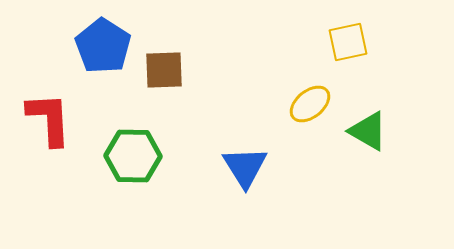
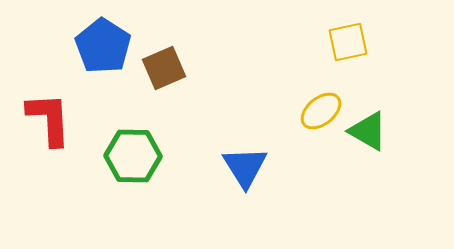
brown square: moved 2 px up; rotated 21 degrees counterclockwise
yellow ellipse: moved 11 px right, 7 px down
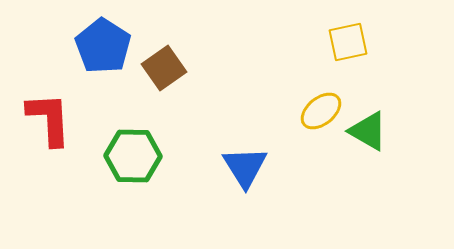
brown square: rotated 12 degrees counterclockwise
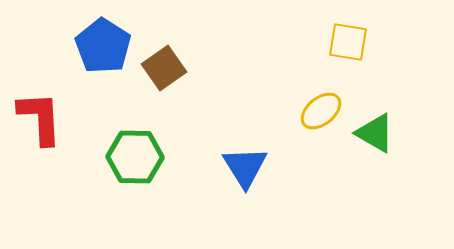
yellow square: rotated 21 degrees clockwise
red L-shape: moved 9 px left, 1 px up
green triangle: moved 7 px right, 2 px down
green hexagon: moved 2 px right, 1 px down
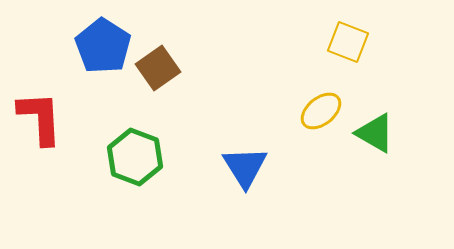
yellow square: rotated 12 degrees clockwise
brown square: moved 6 px left
green hexagon: rotated 20 degrees clockwise
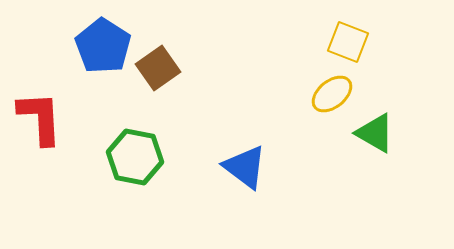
yellow ellipse: moved 11 px right, 17 px up
green hexagon: rotated 10 degrees counterclockwise
blue triangle: rotated 21 degrees counterclockwise
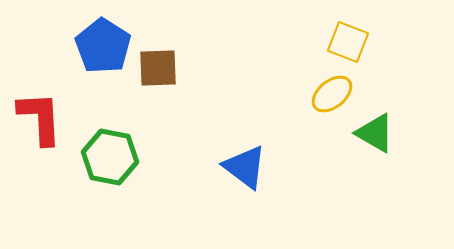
brown square: rotated 33 degrees clockwise
green hexagon: moved 25 px left
